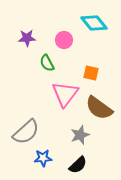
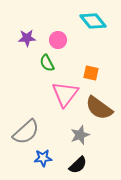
cyan diamond: moved 1 px left, 2 px up
pink circle: moved 6 px left
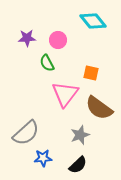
gray semicircle: moved 1 px down
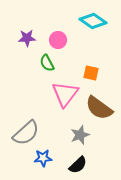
cyan diamond: rotated 16 degrees counterclockwise
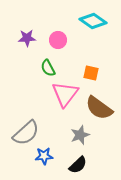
green semicircle: moved 1 px right, 5 px down
blue star: moved 1 px right, 2 px up
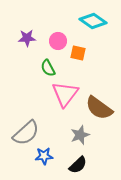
pink circle: moved 1 px down
orange square: moved 13 px left, 20 px up
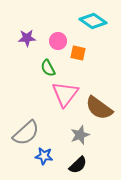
blue star: rotated 12 degrees clockwise
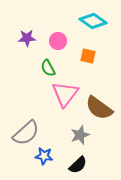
orange square: moved 10 px right, 3 px down
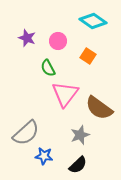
purple star: rotated 24 degrees clockwise
orange square: rotated 21 degrees clockwise
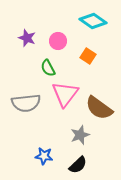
gray semicircle: moved 30 px up; rotated 36 degrees clockwise
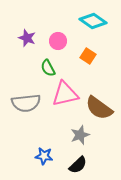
pink triangle: rotated 40 degrees clockwise
